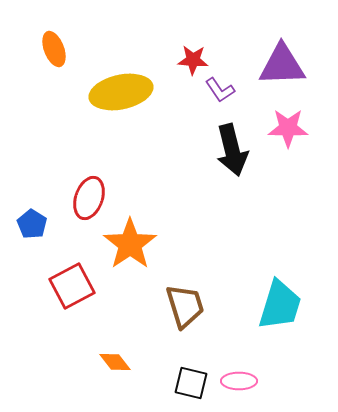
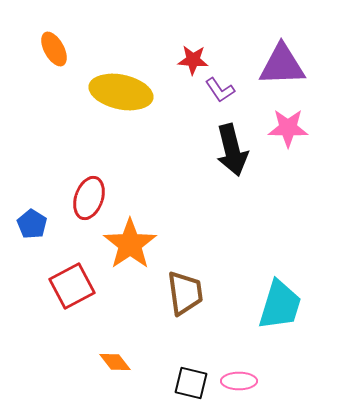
orange ellipse: rotated 8 degrees counterclockwise
yellow ellipse: rotated 24 degrees clockwise
brown trapezoid: moved 13 px up; rotated 9 degrees clockwise
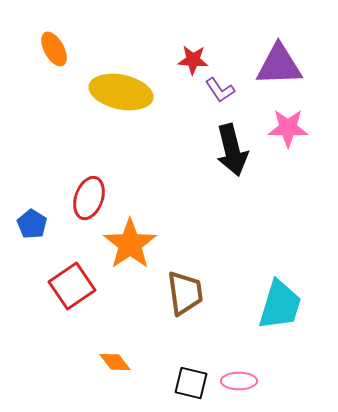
purple triangle: moved 3 px left
red square: rotated 6 degrees counterclockwise
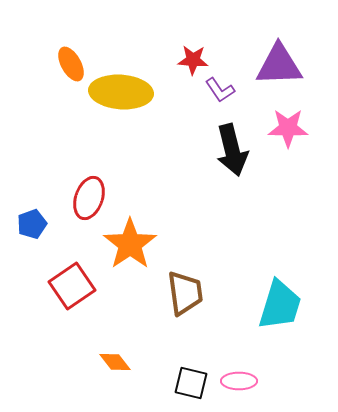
orange ellipse: moved 17 px right, 15 px down
yellow ellipse: rotated 8 degrees counterclockwise
blue pentagon: rotated 20 degrees clockwise
